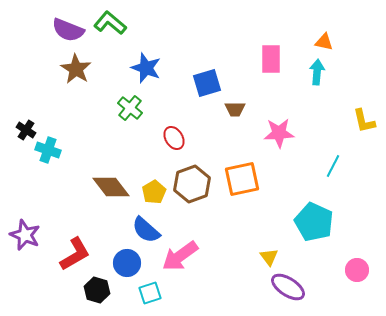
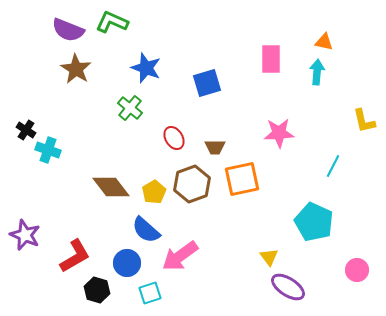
green L-shape: moved 2 px right, 1 px up; rotated 16 degrees counterclockwise
brown trapezoid: moved 20 px left, 38 px down
red L-shape: moved 2 px down
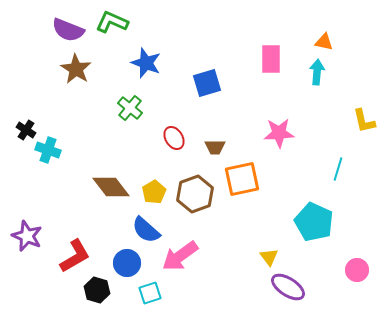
blue star: moved 5 px up
cyan line: moved 5 px right, 3 px down; rotated 10 degrees counterclockwise
brown hexagon: moved 3 px right, 10 px down
purple star: moved 2 px right, 1 px down
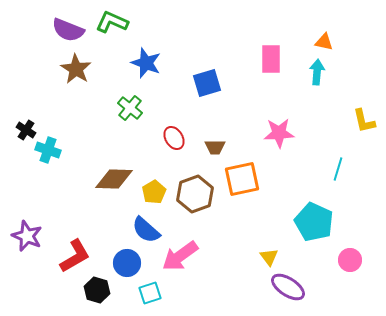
brown diamond: moved 3 px right, 8 px up; rotated 51 degrees counterclockwise
pink circle: moved 7 px left, 10 px up
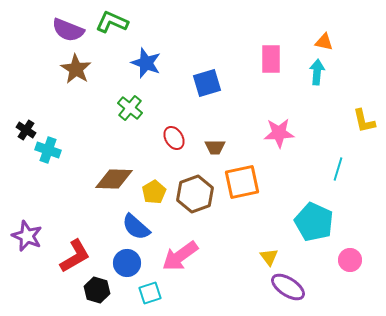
orange square: moved 3 px down
blue semicircle: moved 10 px left, 3 px up
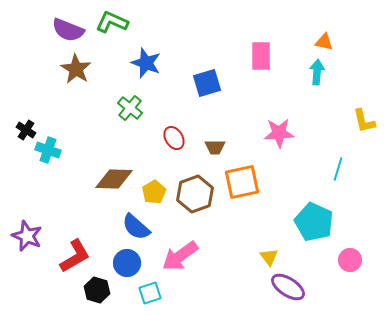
pink rectangle: moved 10 px left, 3 px up
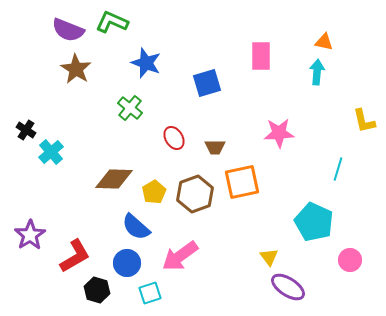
cyan cross: moved 3 px right, 2 px down; rotated 30 degrees clockwise
purple star: moved 3 px right, 1 px up; rotated 16 degrees clockwise
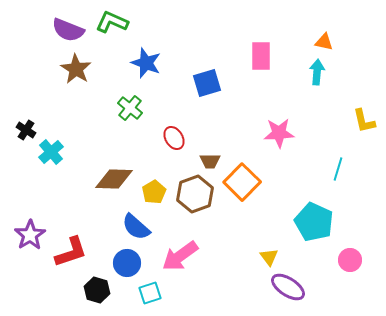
brown trapezoid: moved 5 px left, 14 px down
orange square: rotated 33 degrees counterclockwise
red L-shape: moved 4 px left, 4 px up; rotated 12 degrees clockwise
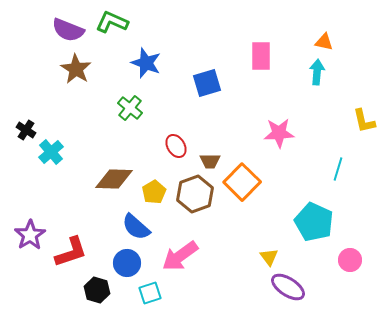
red ellipse: moved 2 px right, 8 px down
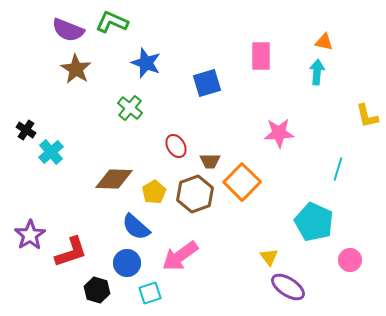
yellow L-shape: moved 3 px right, 5 px up
